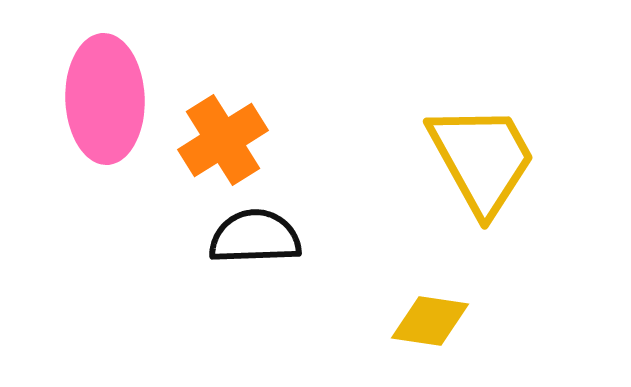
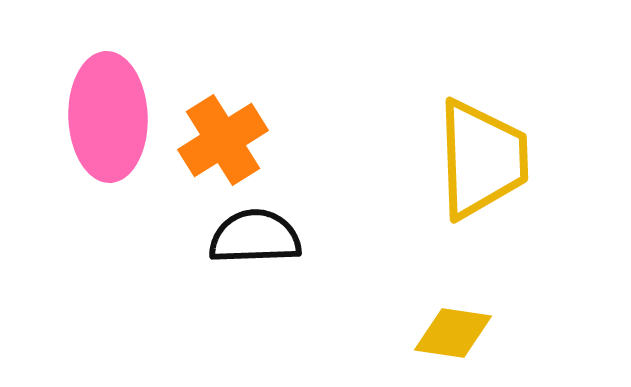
pink ellipse: moved 3 px right, 18 px down
yellow trapezoid: rotated 27 degrees clockwise
yellow diamond: moved 23 px right, 12 px down
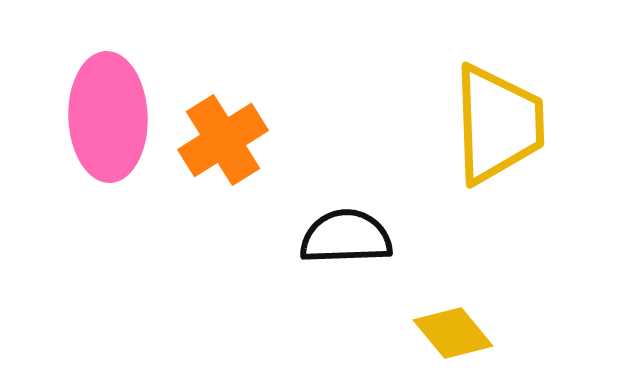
yellow trapezoid: moved 16 px right, 35 px up
black semicircle: moved 91 px right
yellow diamond: rotated 42 degrees clockwise
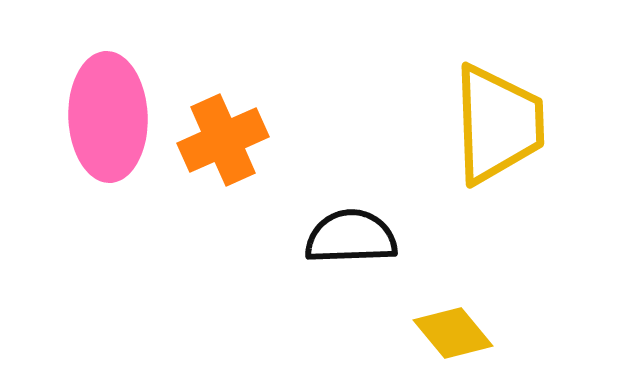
orange cross: rotated 8 degrees clockwise
black semicircle: moved 5 px right
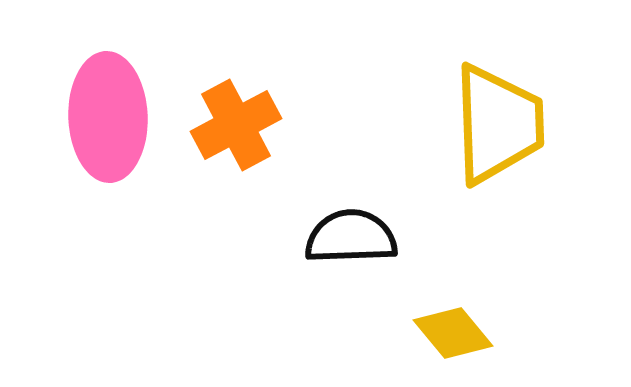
orange cross: moved 13 px right, 15 px up; rotated 4 degrees counterclockwise
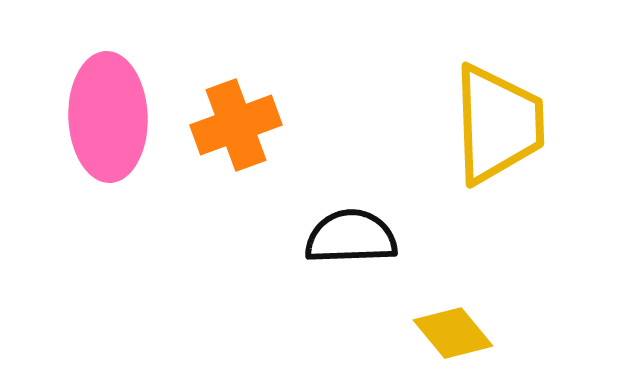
orange cross: rotated 8 degrees clockwise
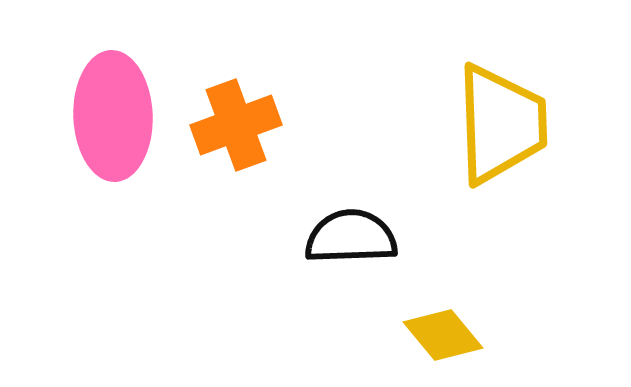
pink ellipse: moved 5 px right, 1 px up
yellow trapezoid: moved 3 px right
yellow diamond: moved 10 px left, 2 px down
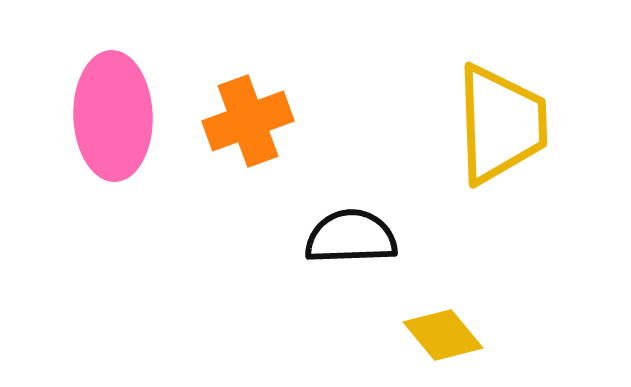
orange cross: moved 12 px right, 4 px up
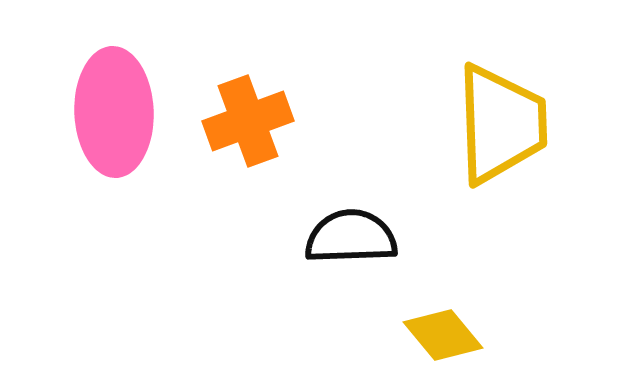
pink ellipse: moved 1 px right, 4 px up
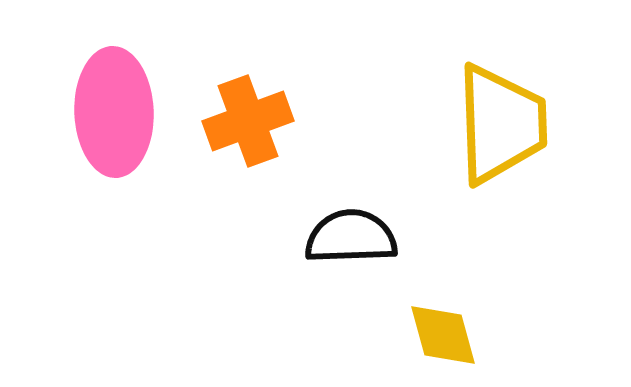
yellow diamond: rotated 24 degrees clockwise
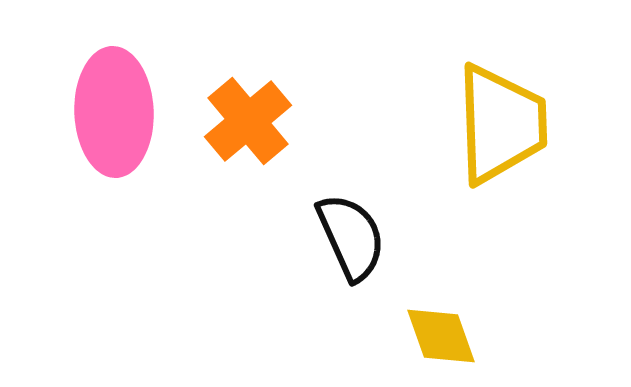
orange cross: rotated 20 degrees counterclockwise
black semicircle: rotated 68 degrees clockwise
yellow diamond: moved 2 px left, 1 px down; rotated 4 degrees counterclockwise
